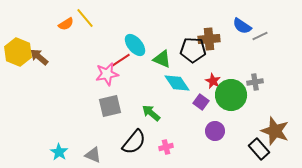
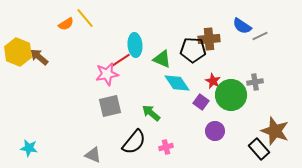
cyan ellipse: rotated 35 degrees clockwise
cyan star: moved 30 px left, 4 px up; rotated 24 degrees counterclockwise
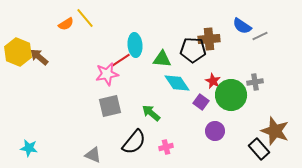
green triangle: rotated 18 degrees counterclockwise
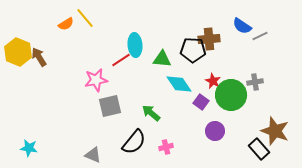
brown arrow: rotated 18 degrees clockwise
pink star: moved 11 px left, 6 px down
cyan diamond: moved 2 px right, 1 px down
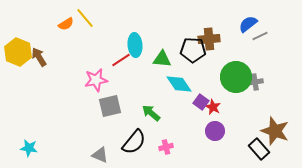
blue semicircle: moved 6 px right, 2 px up; rotated 108 degrees clockwise
red star: moved 26 px down
green circle: moved 5 px right, 18 px up
gray triangle: moved 7 px right
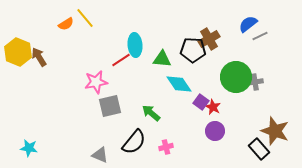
brown cross: rotated 25 degrees counterclockwise
pink star: moved 2 px down
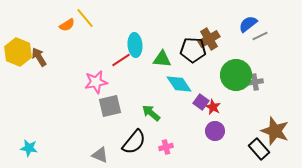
orange semicircle: moved 1 px right, 1 px down
green circle: moved 2 px up
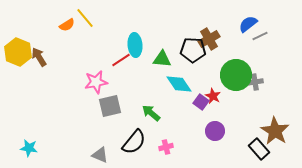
red star: moved 11 px up
brown star: rotated 12 degrees clockwise
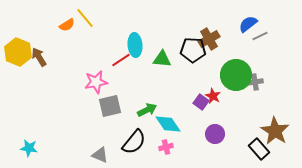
cyan diamond: moved 11 px left, 40 px down
green arrow: moved 4 px left, 3 px up; rotated 114 degrees clockwise
purple circle: moved 3 px down
